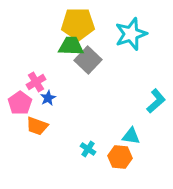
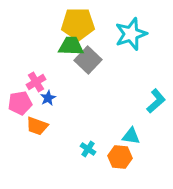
pink pentagon: rotated 25 degrees clockwise
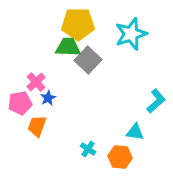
green trapezoid: moved 3 px left, 1 px down
pink cross: rotated 12 degrees counterclockwise
orange trapezoid: rotated 90 degrees clockwise
cyan triangle: moved 4 px right, 4 px up
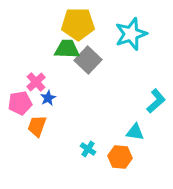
green trapezoid: moved 1 px left, 2 px down
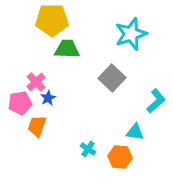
yellow pentagon: moved 26 px left, 4 px up
gray square: moved 24 px right, 18 px down
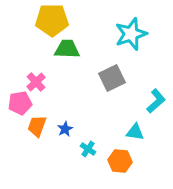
gray square: rotated 20 degrees clockwise
blue star: moved 17 px right, 31 px down
orange hexagon: moved 4 px down
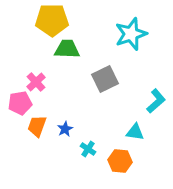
gray square: moved 7 px left, 1 px down
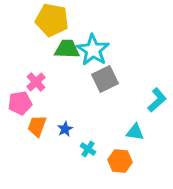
yellow pentagon: rotated 12 degrees clockwise
cyan star: moved 38 px left, 16 px down; rotated 20 degrees counterclockwise
cyan L-shape: moved 1 px right, 1 px up
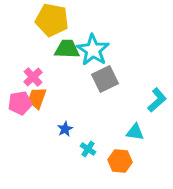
pink cross: moved 3 px left, 5 px up
orange trapezoid: moved 28 px up
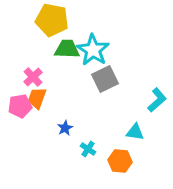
pink pentagon: moved 3 px down
blue star: moved 1 px up
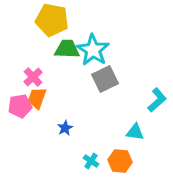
cyan cross: moved 3 px right, 12 px down
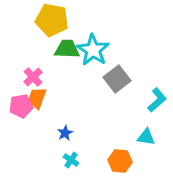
gray square: moved 12 px right; rotated 12 degrees counterclockwise
pink pentagon: moved 1 px right
blue star: moved 5 px down
cyan triangle: moved 11 px right, 5 px down
cyan cross: moved 20 px left, 1 px up
